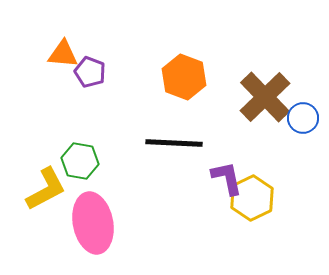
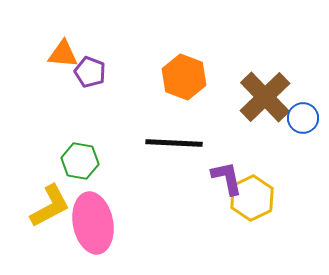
yellow L-shape: moved 4 px right, 17 px down
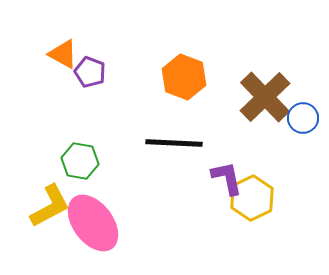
orange triangle: rotated 24 degrees clockwise
pink ellipse: rotated 26 degrees counterclockwise
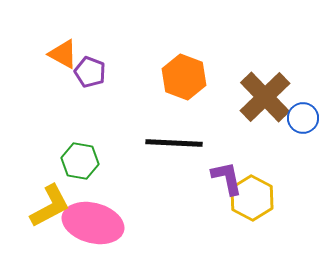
yellow hexagon: rotated 6 degrees counterclockwise
pink ellipse: rotated 38 degrees counterclockwise
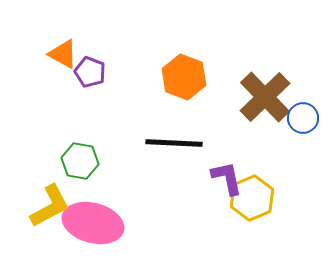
yellow hexagon: rotated 9 degrees clockwise
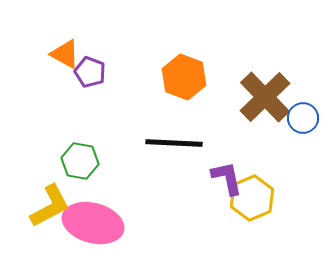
orange triangle: moved 2 px right
